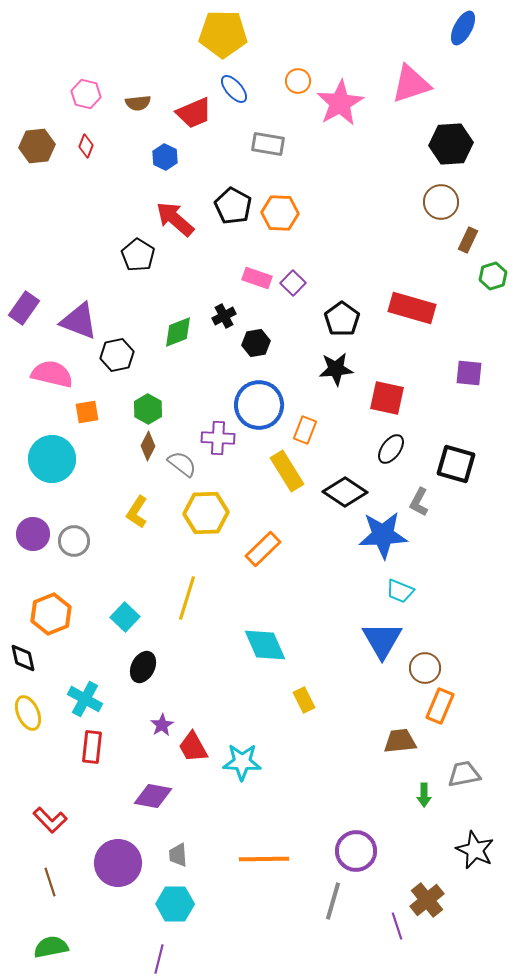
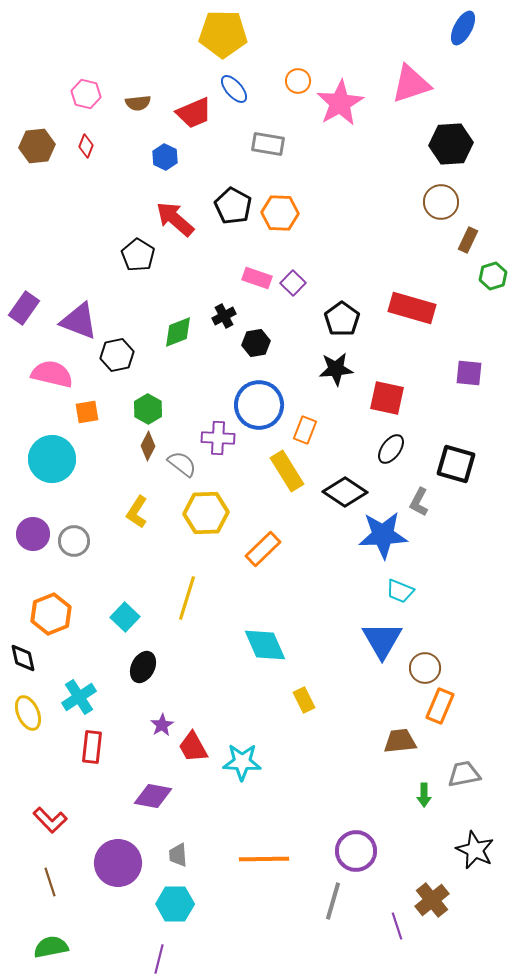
cyan cross at (85, 699): moved 6 px left, 2 px up; rotated 28 degrees clockwise
brown cross at (427, 900): moved 5 px right
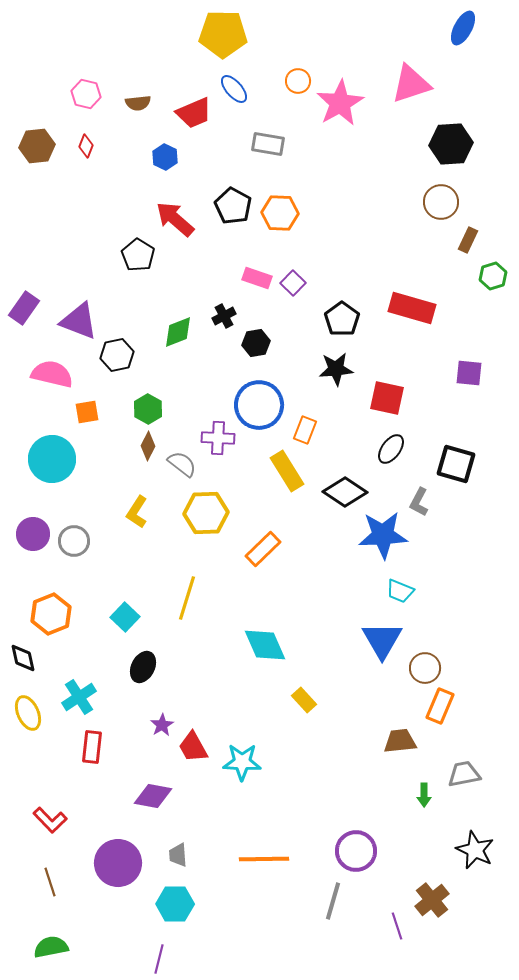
yellow rectangle at (304, 700): rotated 15 degrees counterclockwise
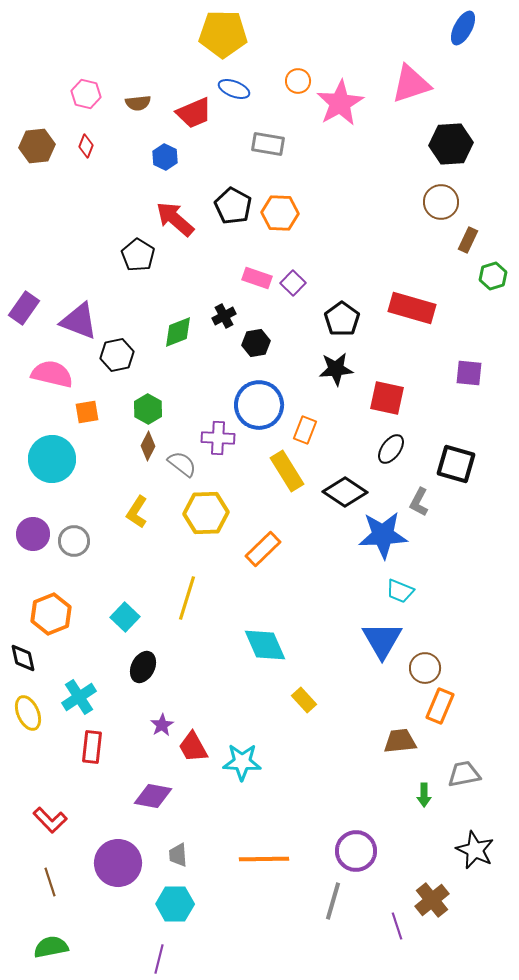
blue ellipse at (234, 89): rotated 28 degrees counterclockwise
